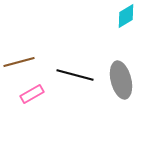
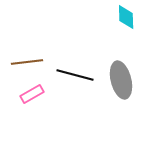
cyan diamond: moved 1 px down; rotated 60 degrees counterclockwise
brown line: moved 8 px right; rotated 8 degrees clockwise
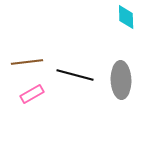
gray ellipse: rotated 12 degrees clockwise
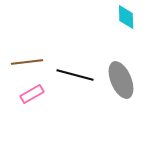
gray ellipse: rotated 21 degrees counterclockwise
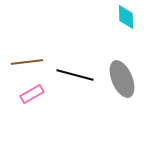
gray ellipse: moved 1 px right, 1 px up
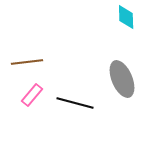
black line: moved 28 px down
pink rectangle: moved 1 px down; rotated 20 degrees counterclockwise
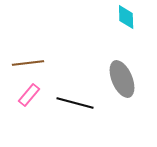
brown line: moved 1 px right, 1 px down
pink rectangle: moved 3 px left
